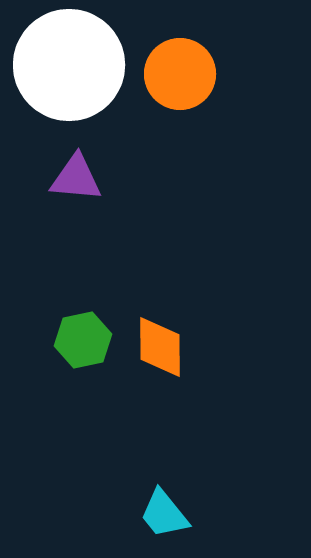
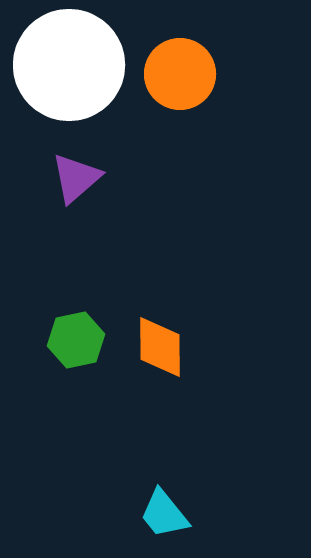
purple triangle: rotated 46 degrees counterclockwise
green hexagon: moved 7 px left
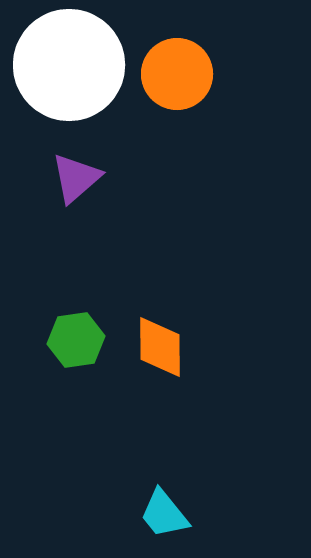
orange circle: moved 3 px left
green hexagon: rotated 4 degrees clockwise
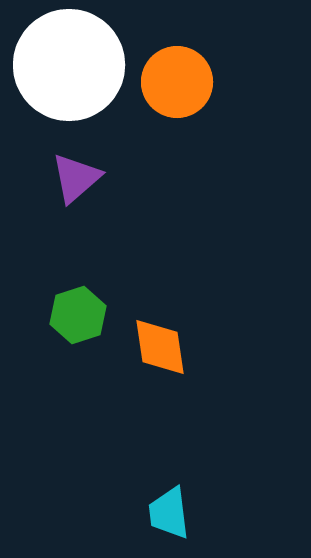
orange circle: moved 8 px down
green hexagon: moved 2 px right, 25 px up; rotated 10 degrees counterclockwise
orange diamond: rotated 8 degrees counterclockwise
cyan trapezoid: moved 5 px right, 1 px up; rotated 32 degrees clockwise
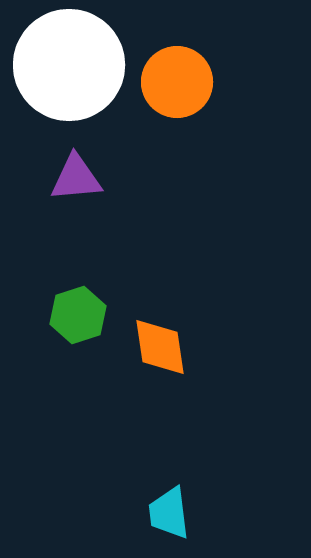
purple triangle: rotated 36 degrees clockwise
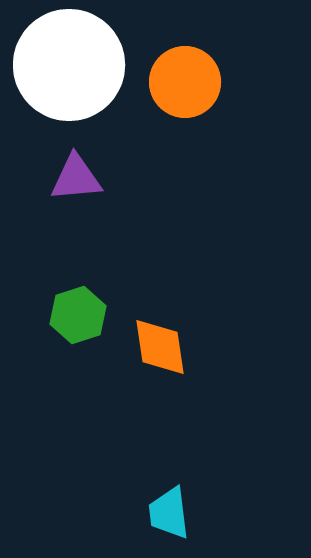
orange circle: moved 8 px right
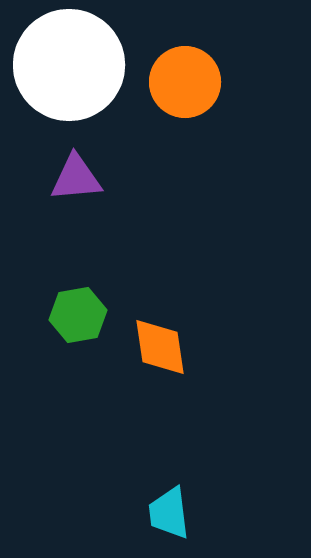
green hexagon: rotated 8 degrees clockwise
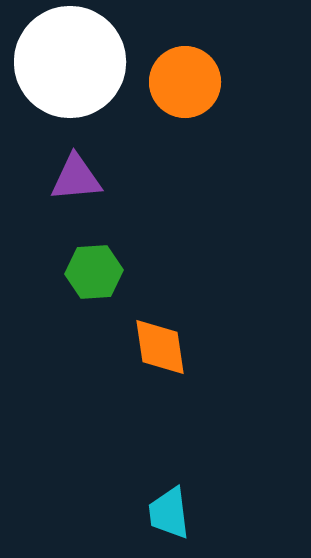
white circle: moved 1 px right, 3 px up
green hexagon: moved 16 px right, 43 px up; rotated 6 degrees clockwise
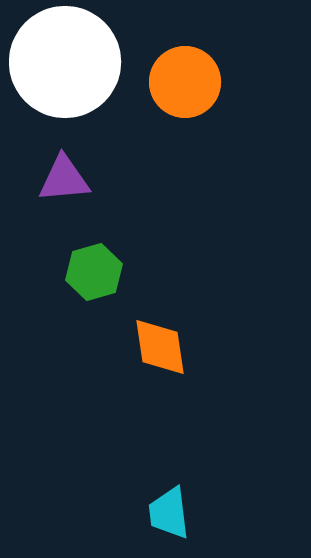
white circle: moved 5 px left
purple triangle: moved 12 px left, 1 px down
green hexagon: rotated 12 degrees counterclockwise
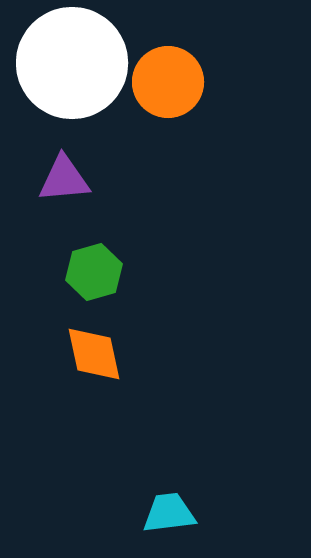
white circle: moved 7 px right, 1 px down
orange circle: moved 17 px left
orange diamond: moved 66 px left, 7 px down; rotated 4 degrees counterclockwise
cyan trapezoid: rotated 90 degrees clockwise
